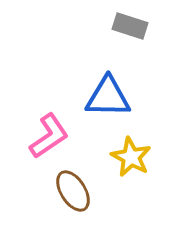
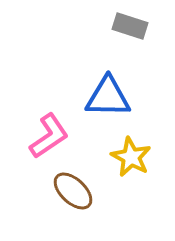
brown ellipse: rotated 15 degrees counterclockwise
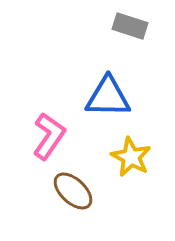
pink L-shape: rotated 21 degrees counterclockwise
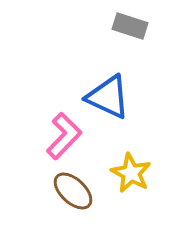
blue triangle: rotated 24 degrees clockwise
pink L-shape: moved 15 px right; rotated 9 degrees clockwise
yellow star: moved 16 px down
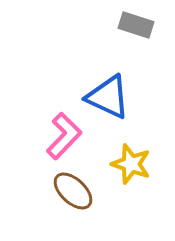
gray rectangle: moved 6 px right, 1 px up
yellow star: moved 9 px up; rotated 9 degrees counterclockwise
